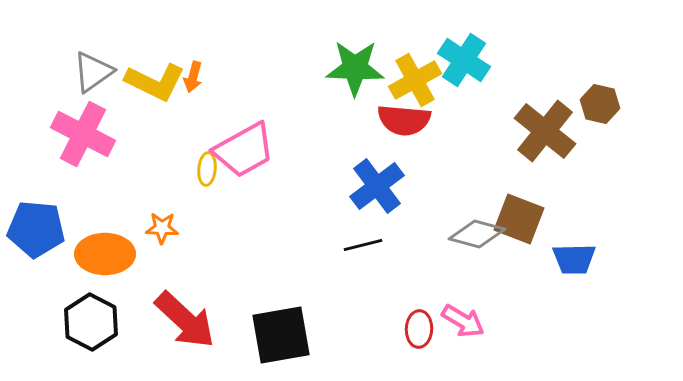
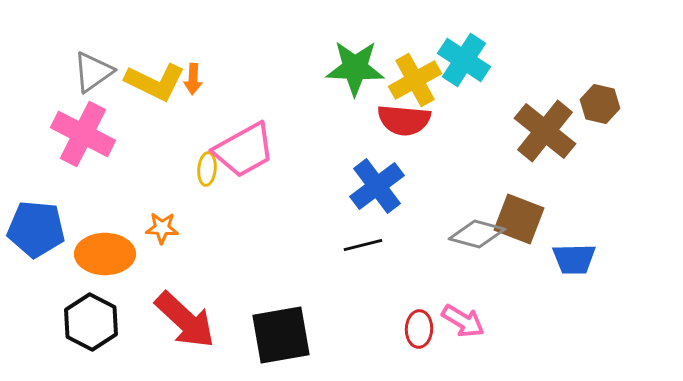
orange arrow: moved 2 px down; rotated 12 degrees counterclockwise
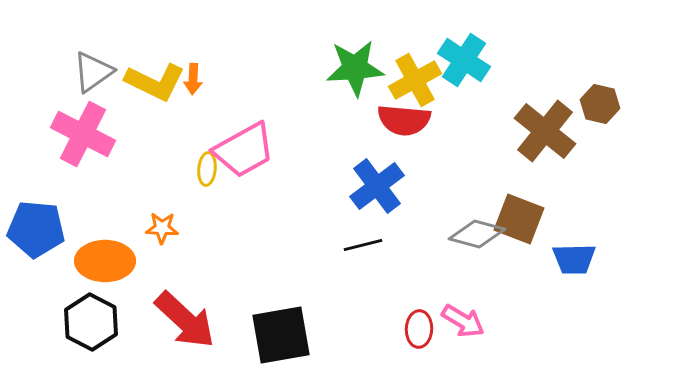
green star: rotated 6 degrees counterclockwise
orange ellipse: moved 7 px down
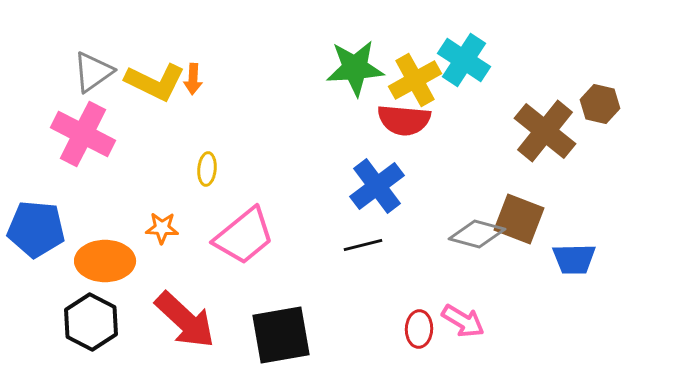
pink trapezoid: moved 86 px down; rotated 10 degrees counterclockwise
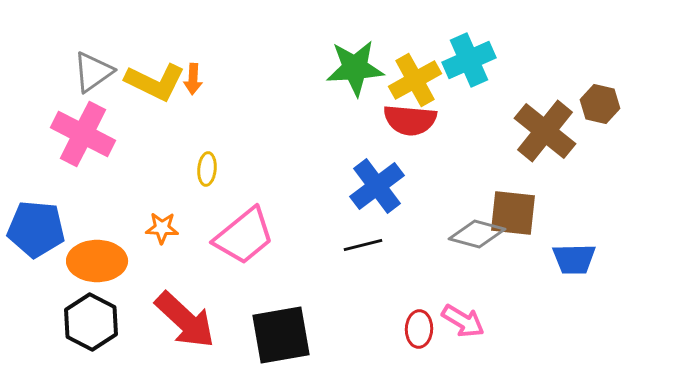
cyan cross: moved 5 px right; rotated 33 degrees clockwise
red semicircle: moved 6 px right
brown square: moved 6 px left, 6 px up; rotated 15 degrees counterclockwise
orange ellipse: moved 8 px left
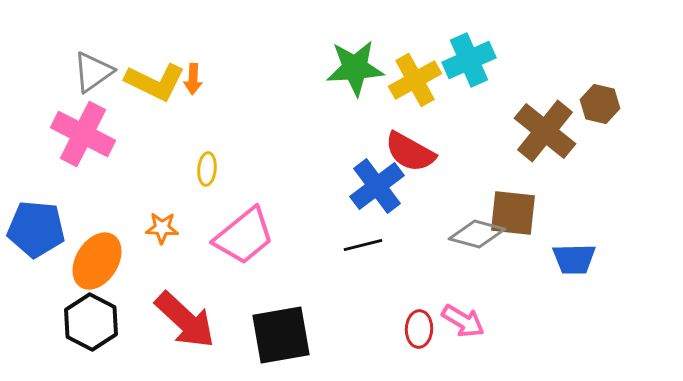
red semicircle: moved 32 px down; rotated 24 degrees clockwise
orange ellipse: rotated 58 degrees counterclockwise
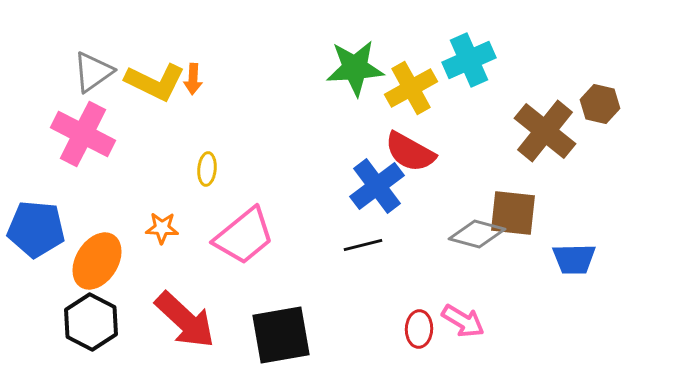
yellow cross: moved 4 px left, 8 px down
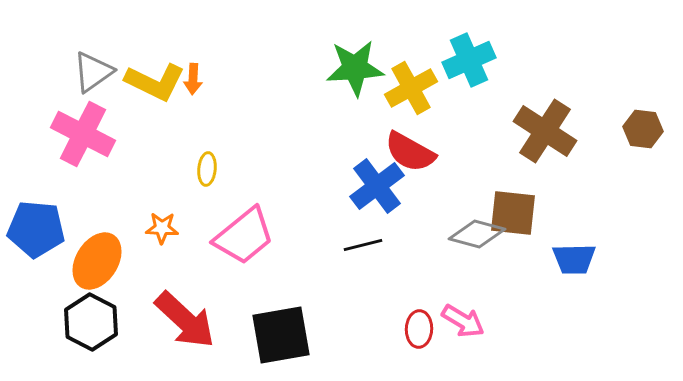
brown hexagon: moved 43 px right, 25 px down; rotated 6 degrees counterclockwise
brown cross: rotated 6 degrees counterclockwise
